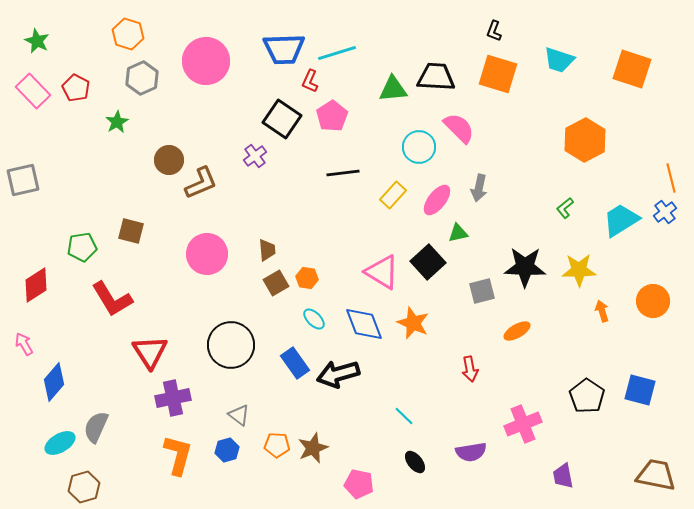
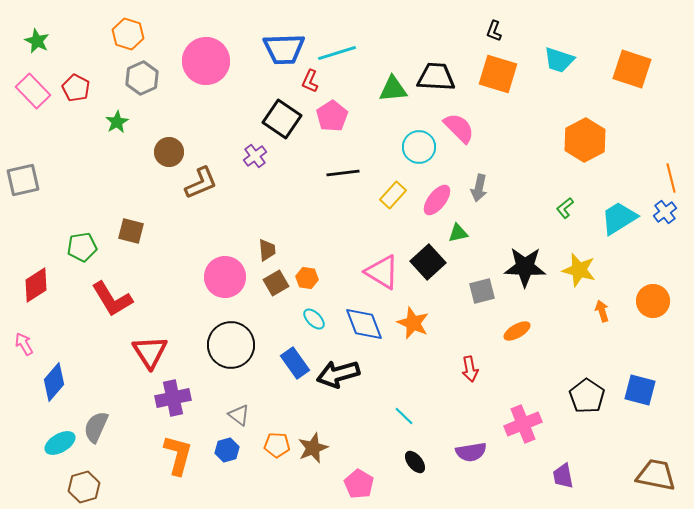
brown circle at (169, 160): moved 8 px up
cyan trapezoid at (621, 220): moved 2 px left, 2 px up
pink circle at (207, 254): moved 18 px right, 23 px down
yellow star at (579, 270): rotated 16 degrees clockwise
pink pentagon at (359, 484): rotated 20 degrees clockwise
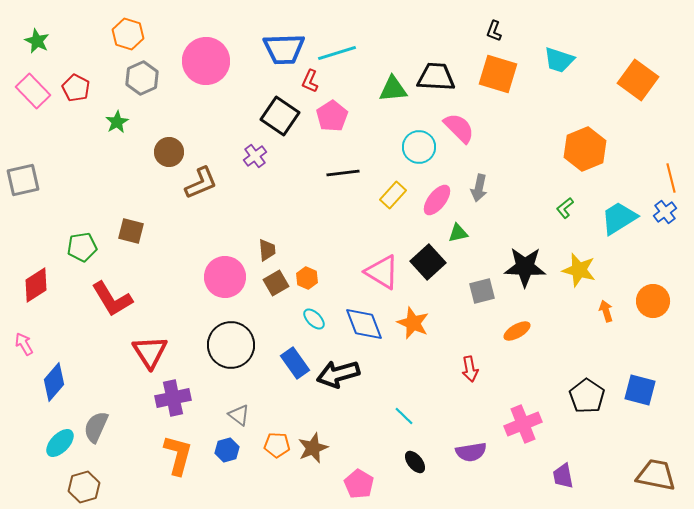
orange square at (632, 69): moved 6 px right, 11 px down; rotated 18 degrees clockwise
black square at (282, 119): moved 2 px left, 3 px up
orange hexagon at (585, 140): moved 9 px down; rotated 6 degrees clockwise
orange hexagon at (307, 278): rotated 15 degrees clockwise
orange arrow at (602, 311): moved 4 px right
cyan ellipse at (60, 443): rotated 16 degrees counterclockwise
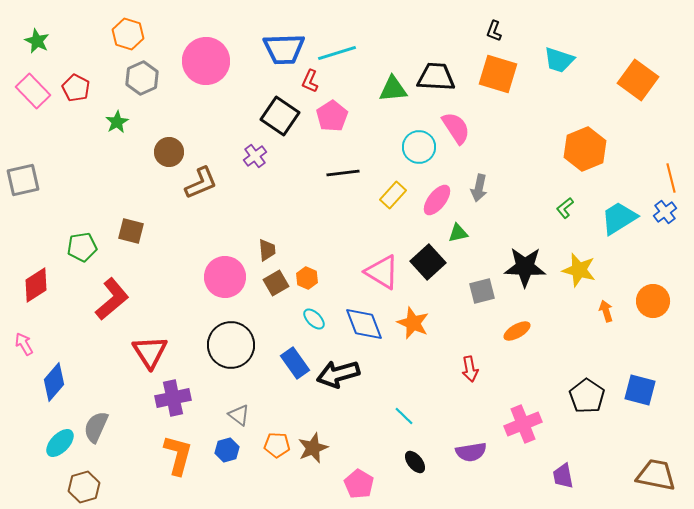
pink semicircle at (459, 128): moved 3 px left; rotated 12 degrees clockwise
red L-shape at (112, 299): rotated 99 degrees counterclockwise
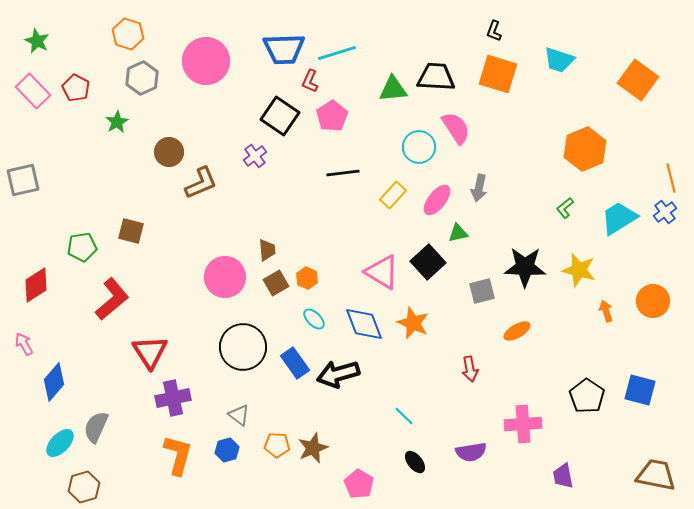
black circle at (231, 345): moved 12 px right, 2 px down
pink cross at (523, 424): rotated 18 degrees clockwise
